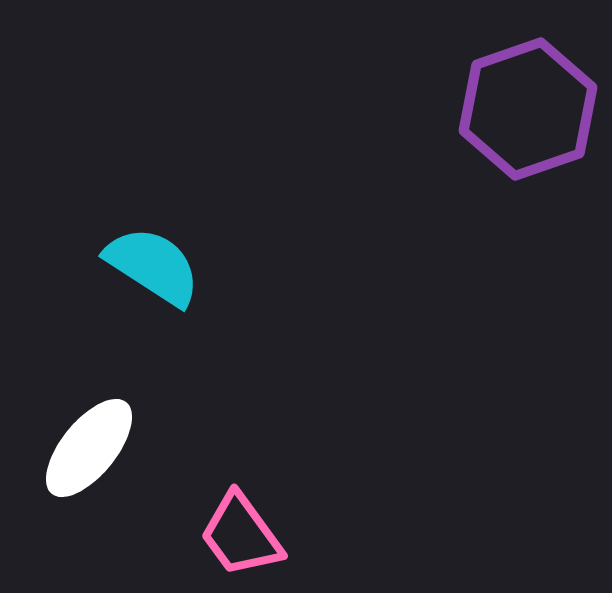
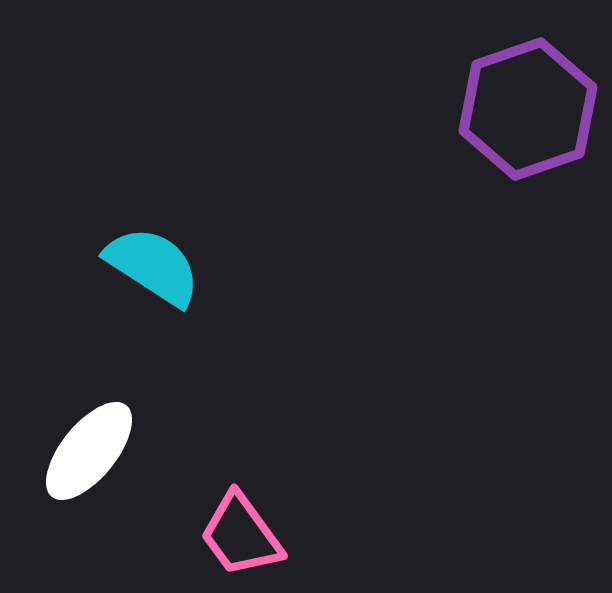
white ellipse: moved 3 px down
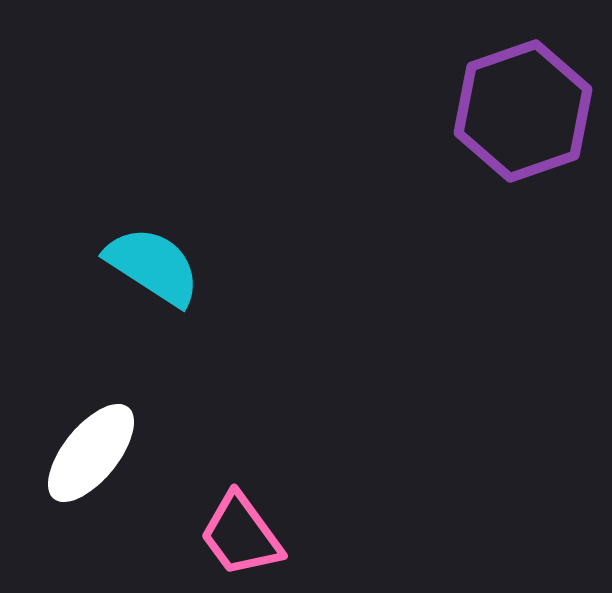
purple hexagon: moved 5 px left, 2 px down
white ellipse: moved 2 px right, 2 px down
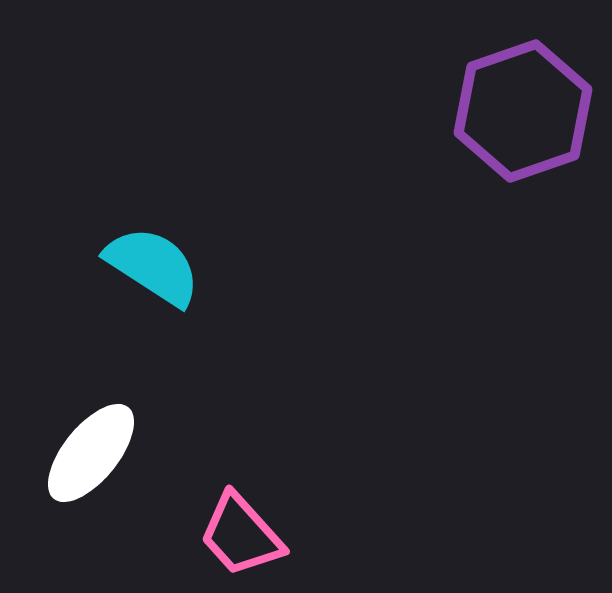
pink trapezoid: rotated 6 degrees counterclockwise
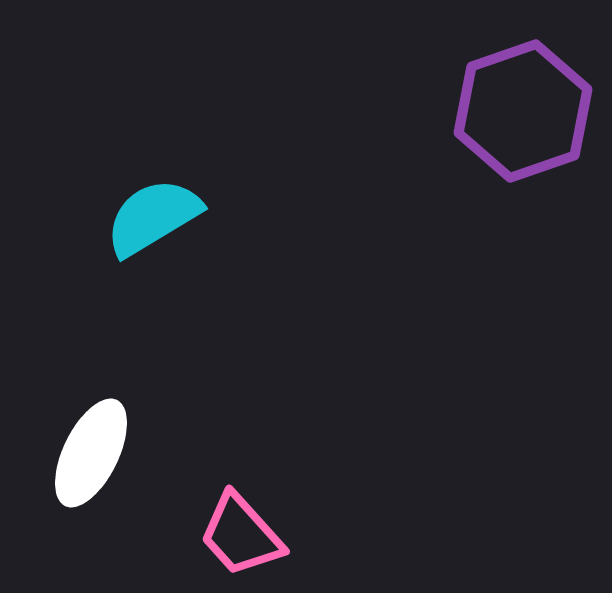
cyan semicircle: moved 49 px up; rotated 64 degrees counterclockwise
white ellipse: rotated 13 degrees counterclockwise
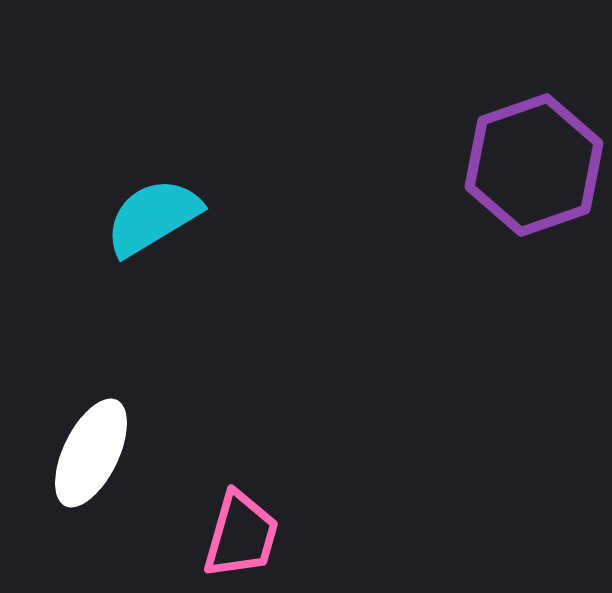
purple hexagon: moved 11 px right, 54 px down
pink trapezoid: rotated 122 degrees counterclockwise
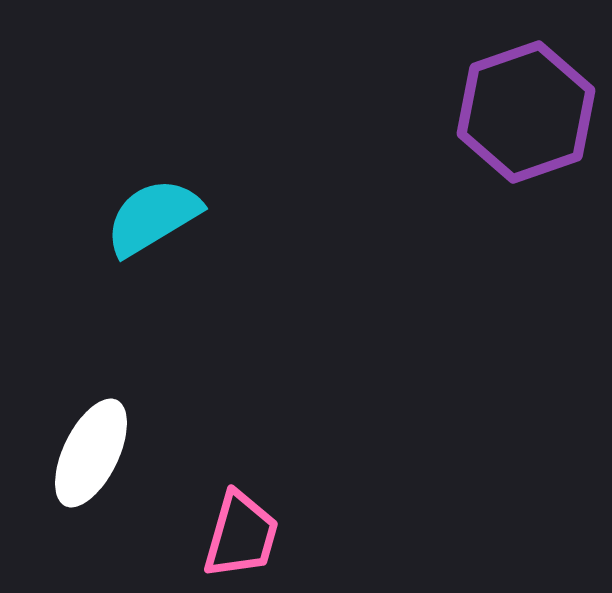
purple hexagon: moved 8 px left, 53 px up
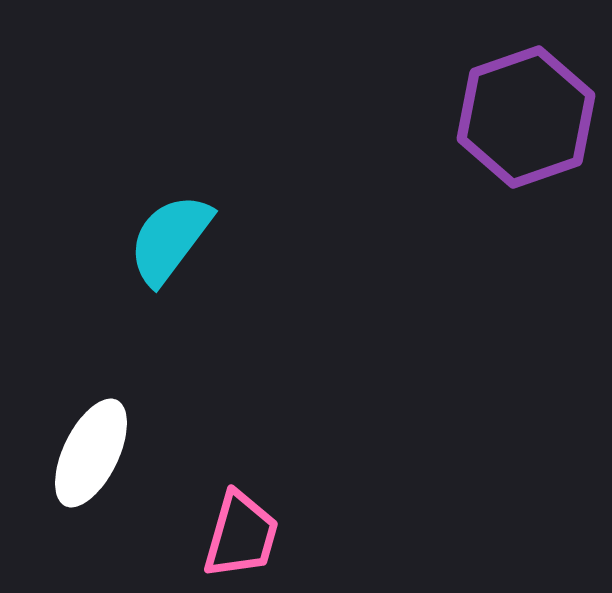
purple hexagon: moved 5 px down
cyan semicircle: moved 17 px right, 22 px down; rotated 22 degrees counterclockwise
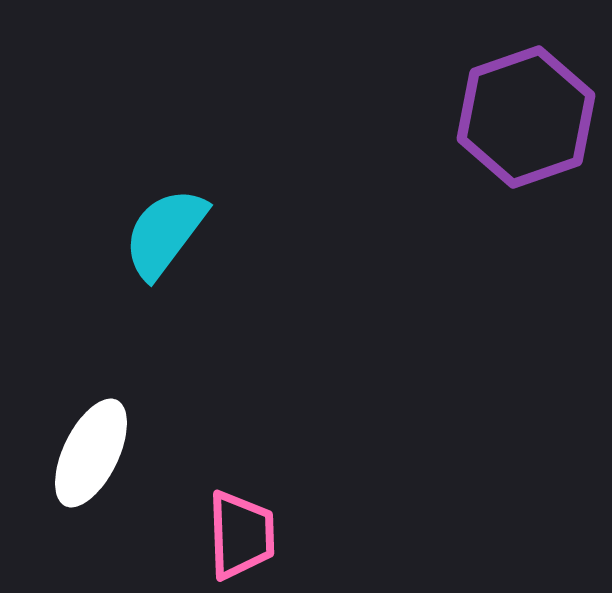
cyan semicircle: moved 5 px left, 6 px up
pink trapezoid: rotated 18 degrees counterclockwise
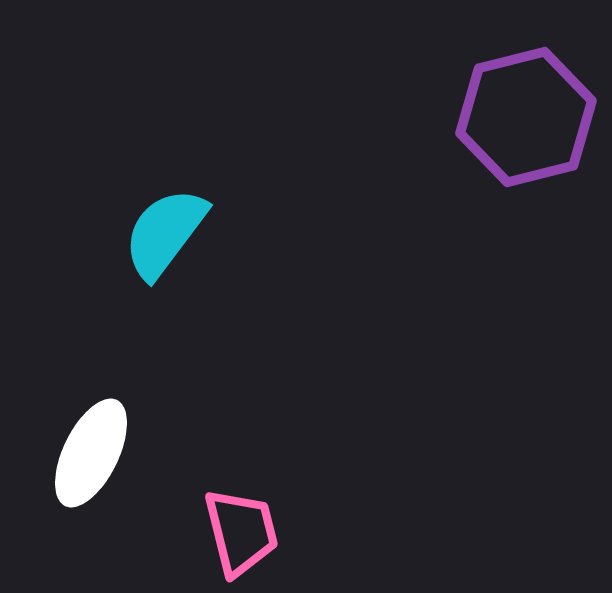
purple hexagon: rotated 5 degrees clockwise
pink trapezoid: moved 3 px up; rotated 12 degrees counterclockwise
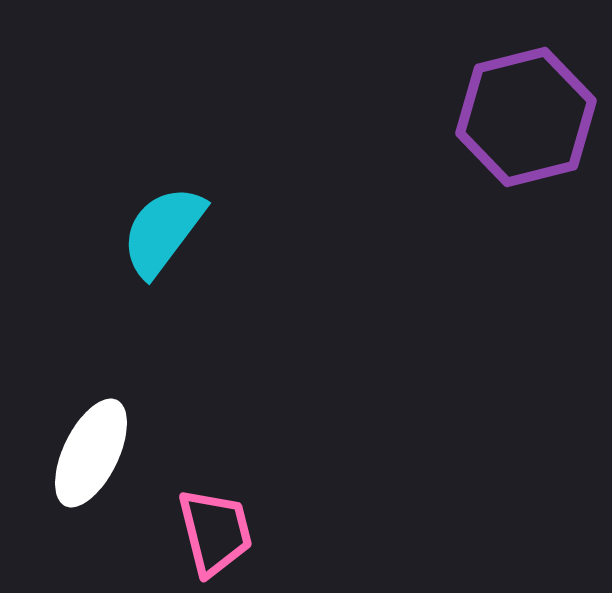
cyan semicircle: moved 2 px left, 2 px up
pink trapezoid: moved 26 px left
